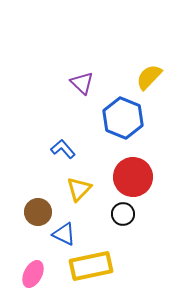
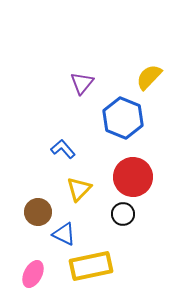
purple triangle: rotated 25 degrees clockwise
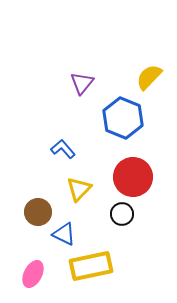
black circle: moved 1 px left
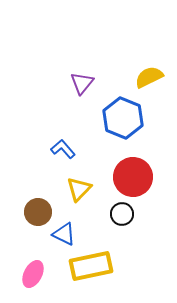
yellow semicircle: rotated 20 degrees clockwise
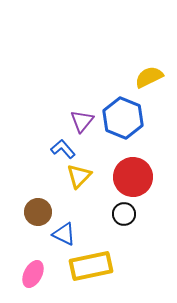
purple triangle: moved 38 px down
yellow triangle: moved 13 px up
black circle: moved 2 px right
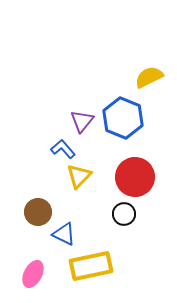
red circle: moved 2 px right
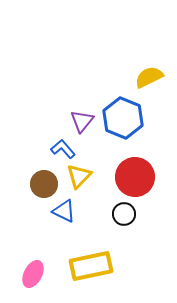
brown circle: moved 6 px right, 28 px up
blue triangle: moved 23 px up
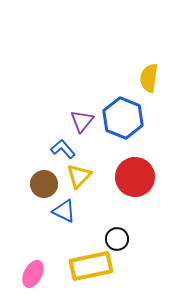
yellow semicircle: moved 1 px down; rotated 56 degrees counterclockwise
black circle: moved 7 px left, 25 px down
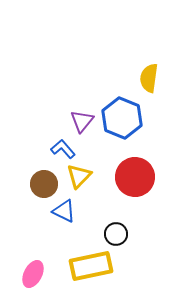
blue hexagon: moved 1 px left
black circle: moved 1 px left, 5 px up
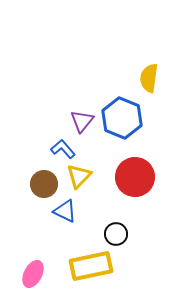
blue triangle: moved 1 px right
